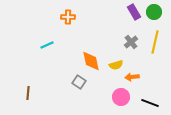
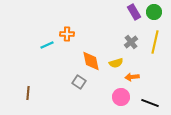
orange cross: moved 1 px left, 17 px down
yellow semicircle: moved 2 px up
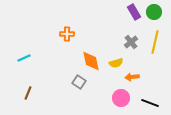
cyan line: moved 23 px left, 13 px down
brown line: rotated 16 degrees clockwise
pink circle: moved 1 px down
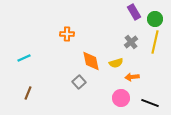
green circle: moved 1 px right, 7 px down
gray square: rotated 16 degrees clockwise
